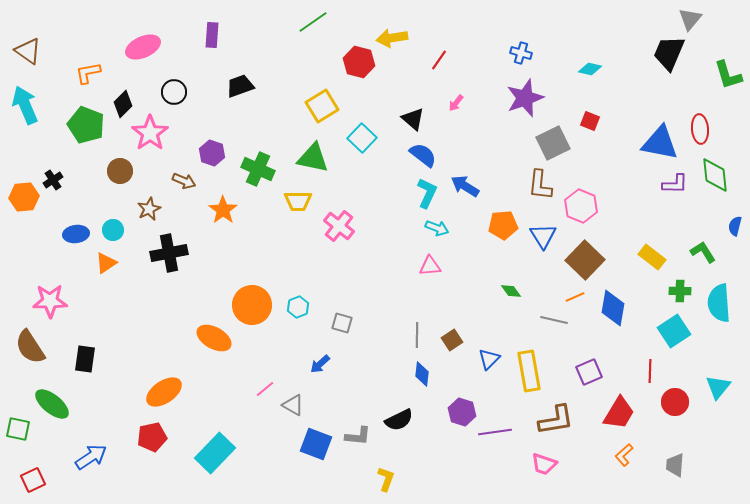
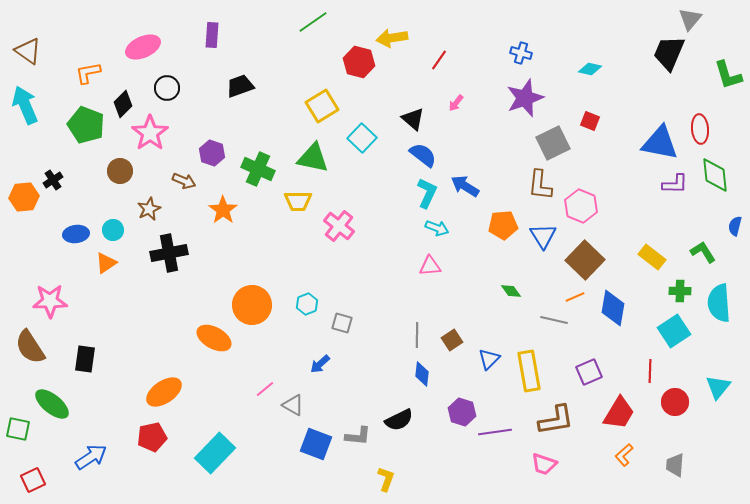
black circle at (174, 92): moved 7 px left, 4 px up
cyan hexagon at (298, 307): moved 9 px right, 3 px up
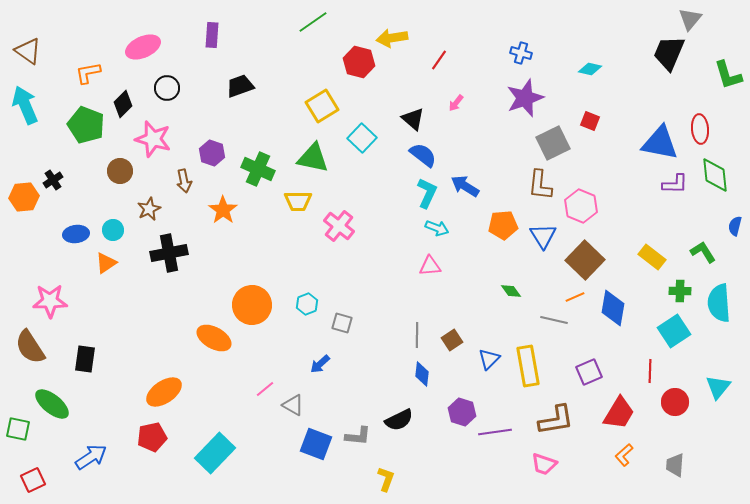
pink star at (150, 133): moved 3 px right, 6 px down; rotated 21 degrees counterclockwise
brown arrow at (184, 181): rotated 55 degrees clockwise
yellow rectangle at (529, 371): moved 1 px left, 5 px up
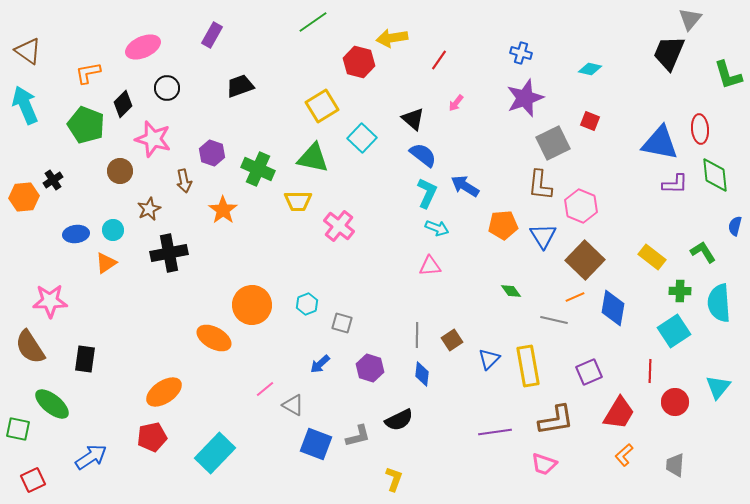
purple rectangle at (212, 35): rotated 25 degrees clockwise
purple hexagon at (462, 412): moved 92 px left, 44 px up
gray L-shape at (358, 436): rotated 20 degrees counterclockwise
yellow L-shape at (386, 479): moved 8 px right
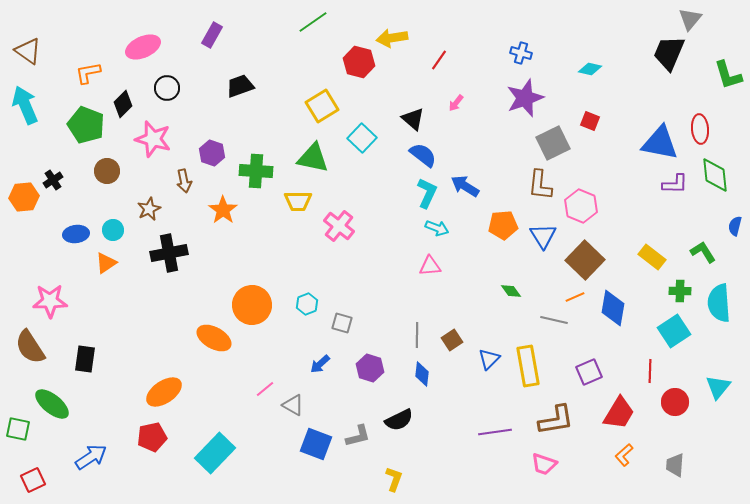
green cross at (258, 169): moved 2 px left, 2 px down; rotated 20 degrees counterclockwise
brown circle at (120, 171): moved 13 px left
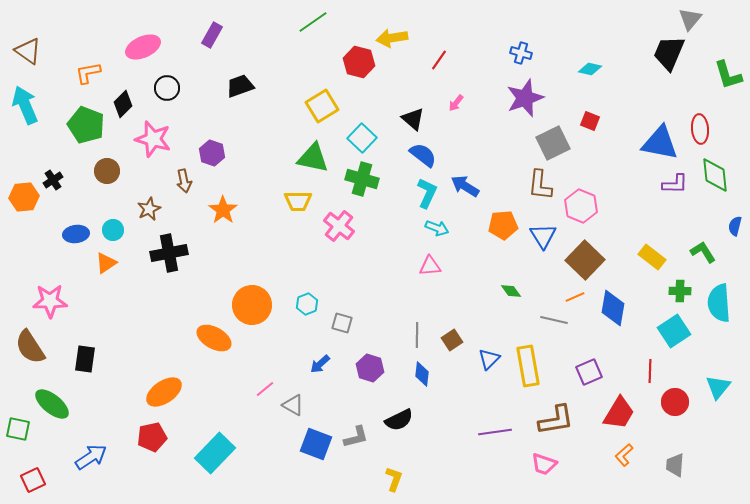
green cross at (256, 171): moved 106 px right, 8 px down; rotated 12 degrees clockwise
gray L-shape at (358, 436): moved 2 px left, 1 px down
